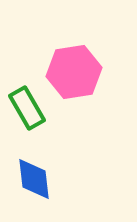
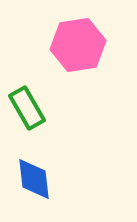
pink hexagon: moved 4 px right, 27 px up
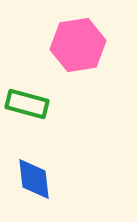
green rectangle: moved 4 px up; rotated 45 degrees counterclockwise
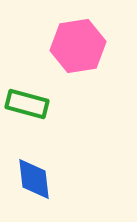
pink hexagon: moved 1 px down
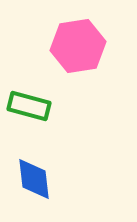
green rectangle: moved 2 px right, 2 px down
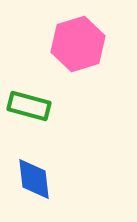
pink hexagon: moved 2 px up; rotated 8 degrees counterclockwise
